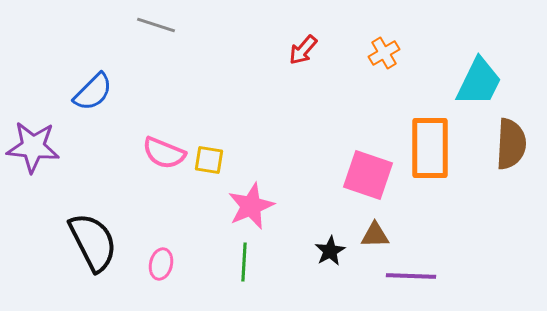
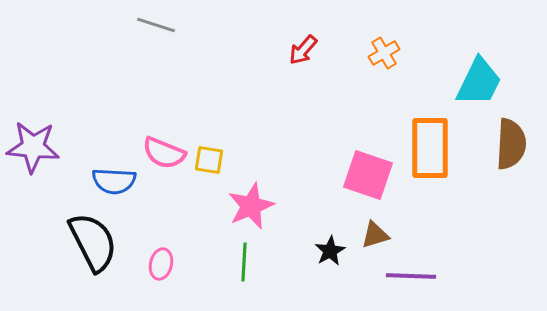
blue semicircle: moved 21 px right, 89 px down; rotated 48 degrees clockwise
brown triangle: rotated 16 degrees counterclockwise
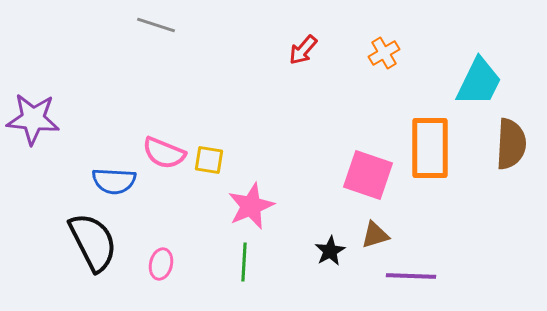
purple star: moved 28 px up
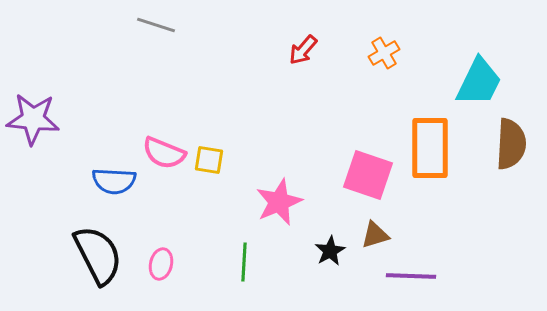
pink star: moved 28 px right, 4 px up
black semicircle: moved 5 px right, 13 px down
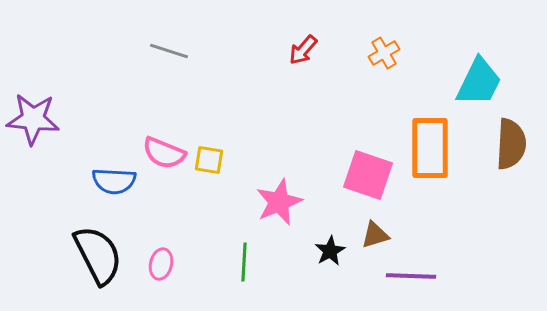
gray line: moved 13 px right, 26 px down
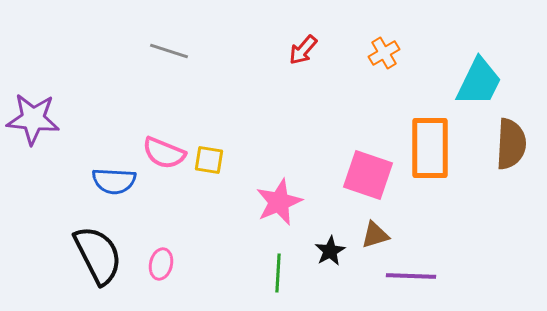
green line: moved 34 px right, 11 px down
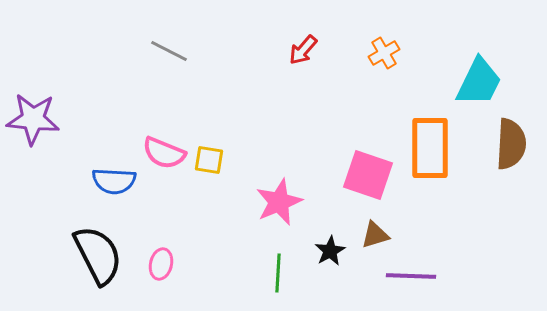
gray line: rotated 9 degrees clockwise
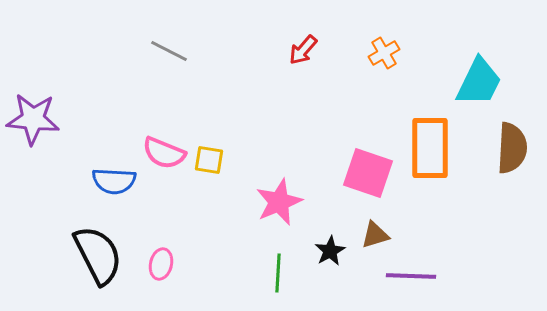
brown semicircle: moved 1 px right, 4 px down
pink square: moved 2 px up
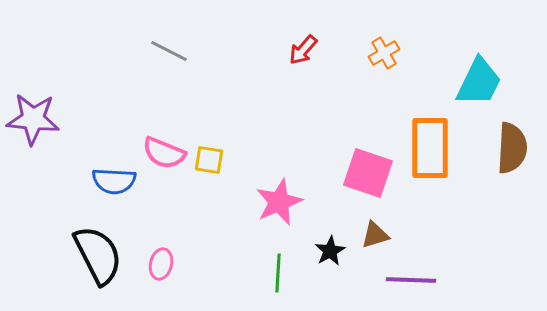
purple line: moved 4 px down
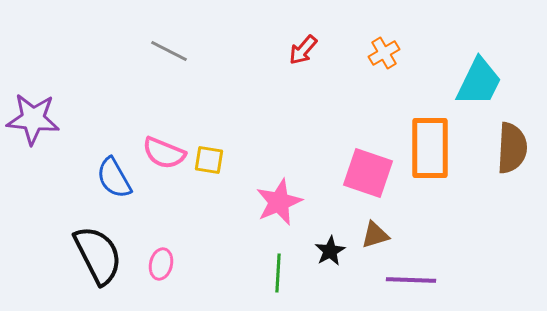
blue semicircle: moved 3 px up; rotated 57 degrees clockwise
